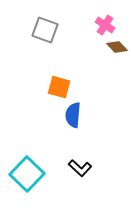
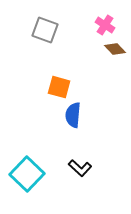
brown diamond: moved 2 px left, 2 px down
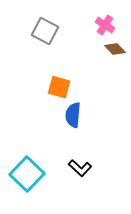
gray square: moved 1 px down; rotated 8 degrees clockwise
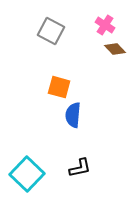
gray square: moved 6 px right
black L-shape: rotated 55 degrees counterclockwise
